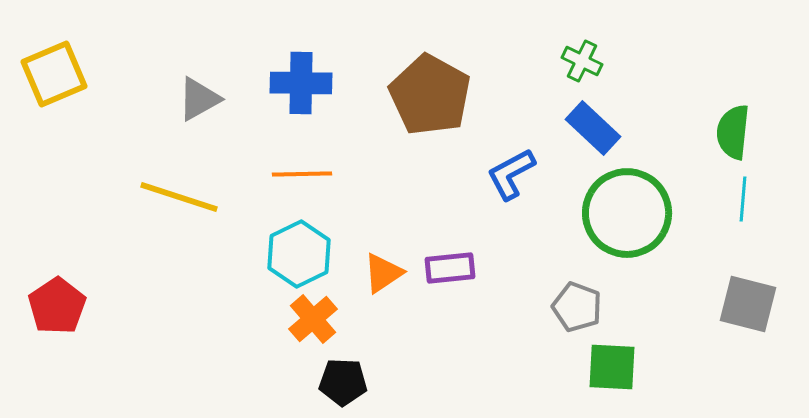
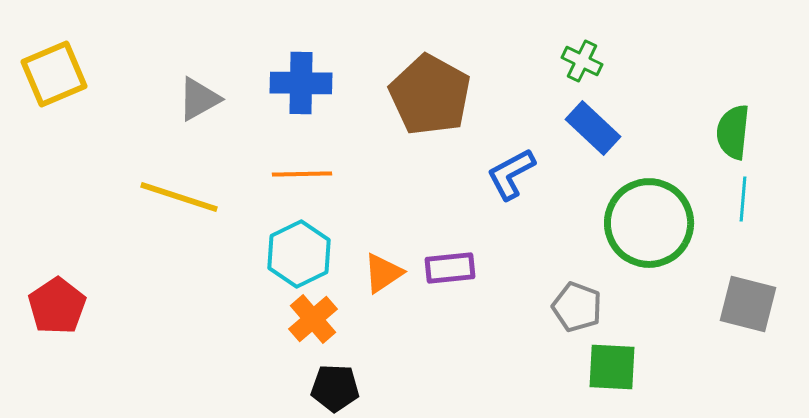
green circle: moved 22 px right, 10 px down
black pentagon: moved 8 px left, 6 px down
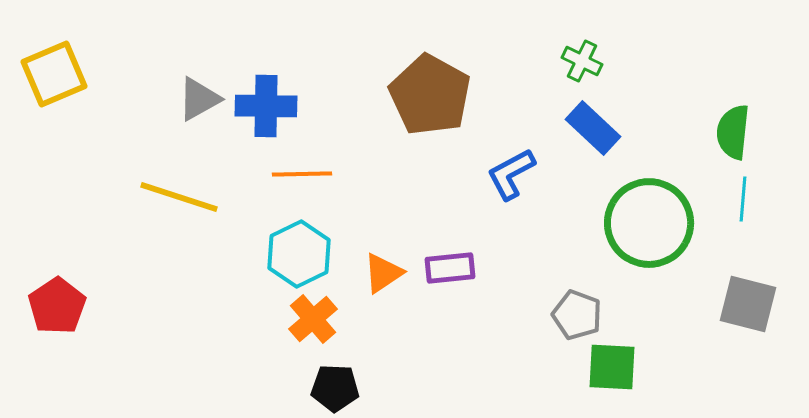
blue cross: moved 35 px left, 23 px down
gray pentagon: moved 8 px down
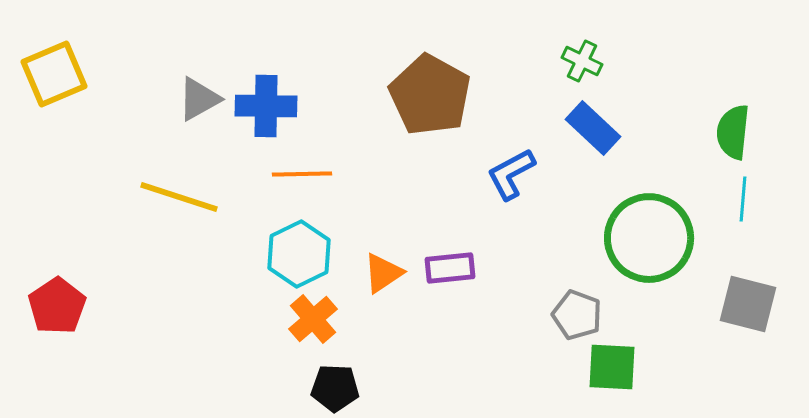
green circle: moved 15 px down
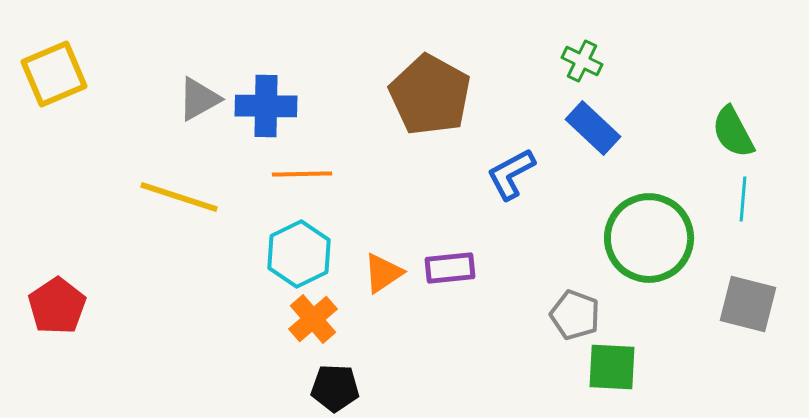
green semicircle: rotated 34 degrees counterclockwise
gray pentagon: moved 2 px left
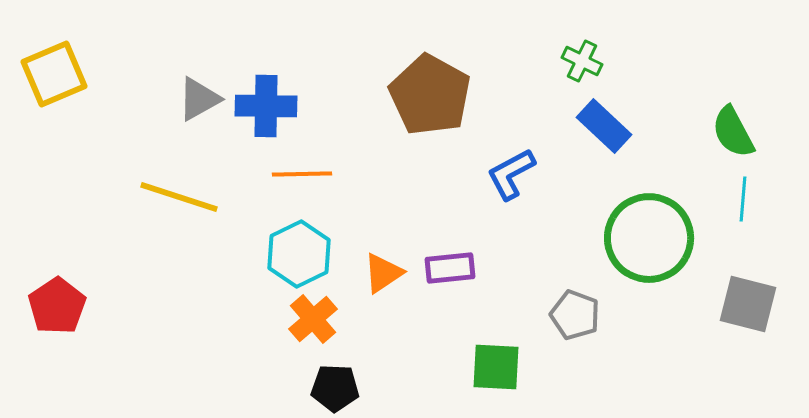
blue rectangle: moved 11 px right, 2 px up
green square: moved 116 px left
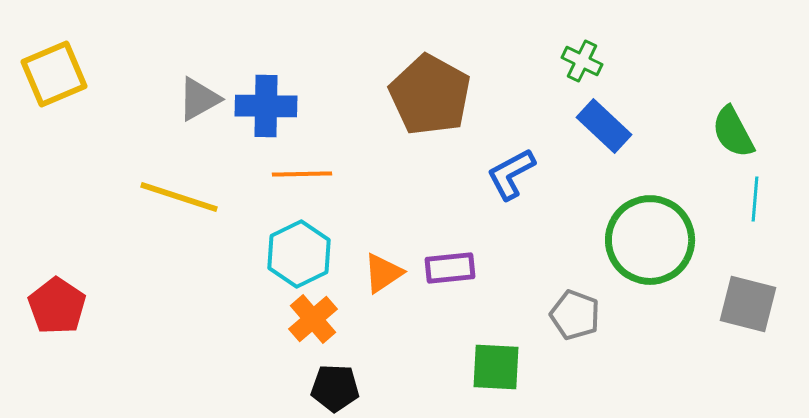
cyan line: moved 12 px right
green circle: moved 1 px right, 2 px down
red pentagon: rotated 4 degrees counterclockwise
